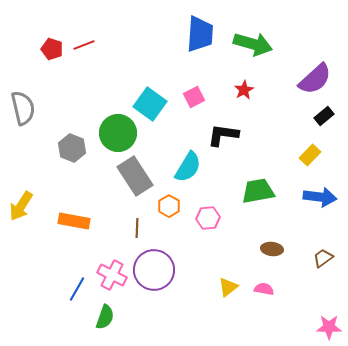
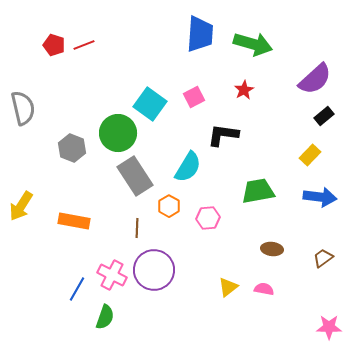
red pentagon: moved 2 px right, 4 px up
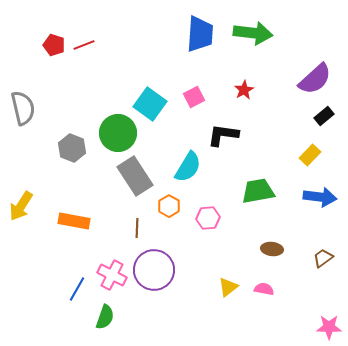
green arrow: moved 11 px up; rotated 9 degrees counterclockwise
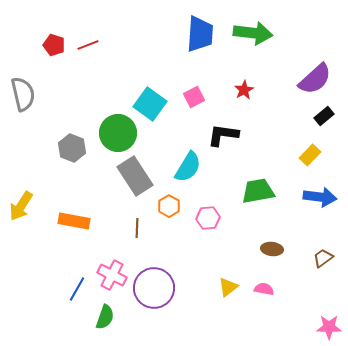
red line: moved 4 px right
gray semicircle: moved 14 px up
purple circle: moved 18 px down
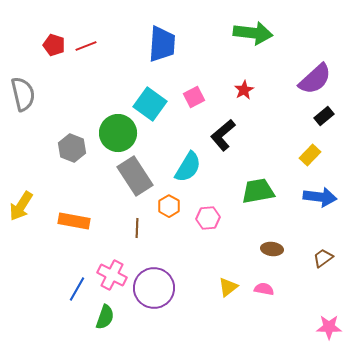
blue trapezoid: moved 38 px left, 10 px down
red line: moved 2 px left, 1 px down
black L-shape: rotated 48 degrees counterclockwise
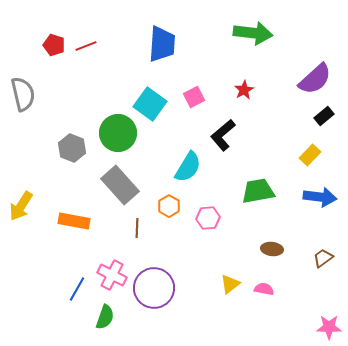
gray rectangle: moved 15 px left, 9 px down; rotated 9 degrees counterclockwise
yellow triangle: moved 2 px right, 3 px up
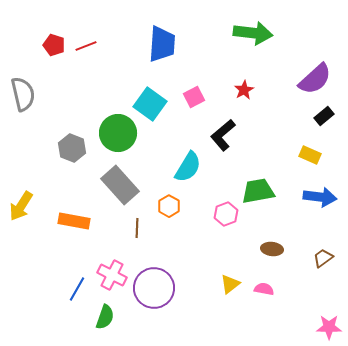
yellow rectangle: rotated 70 degrees clockwise
pink hexagon: moved 18 px right, 4 px up; rotated 15 degrees counterclockwise
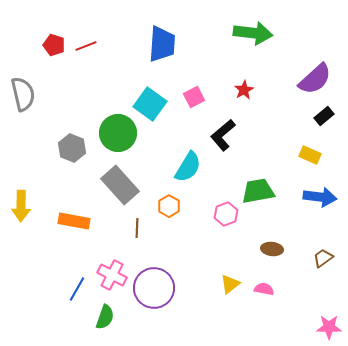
yellow arrow: rotated 32 degrees counterclockwise
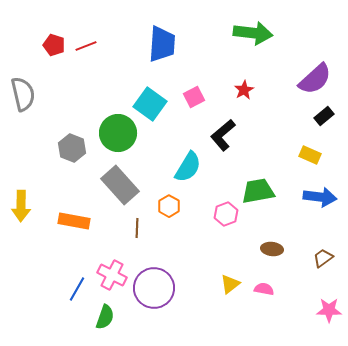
pink star: moved 17 px up
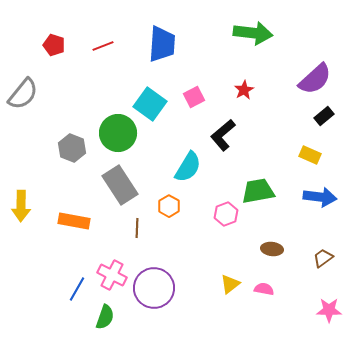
red line: moved 17 px right
gray semicircle: rotated 52 degrees clockwise
gray rectangle: rotated 9 degrees clockwise
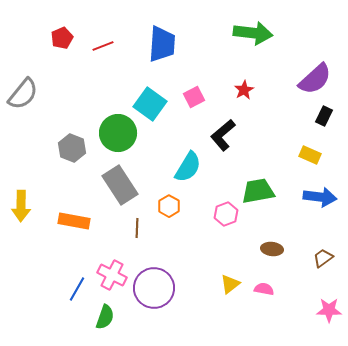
red pentagon: moved 8 px right, 7 px up; rotated 30 degrees clockwise
black rectangle: rotated 24 degrees counterclockwise
